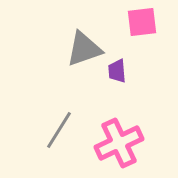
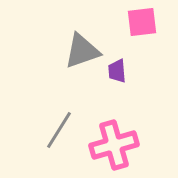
gray triangle: moved 2 px left, 2 px down
pink cross: moved 5 px left, 2 px down; rotated 9 degrees clockwise
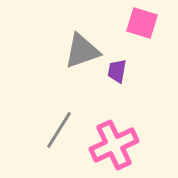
pink square: moved 1 px down; rotated 24 degrees clockwise
purple trapezoid: rotated 15 degrees clockwise
pink cross: rotated 9 degrees counterclockwise
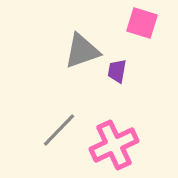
gray line: rotated 12 degrees clockwise
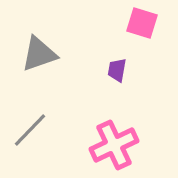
gray triangle: moved 43 px left, 3 px down
purple trapezoid: moved 1 px up
gray line: moved 29 px left
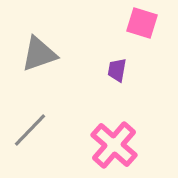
pink cross: rotated 24 degrees counterclockwise
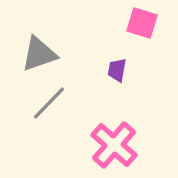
gray line: moved 19 px right, 27 px up
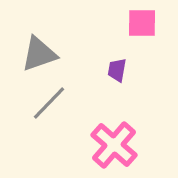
pink square: rotated 16 degrees counterclockwise
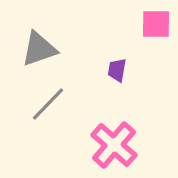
pink square: moved 14 px right, 1 px down
gray triangle: moved 5 px up
gray line: moved 1 px left, 1 px down
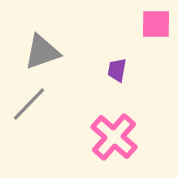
gray triangle: moved 3 px right, 3 px down
gray line: moved 19 px left
pink cross: moved 8 px up
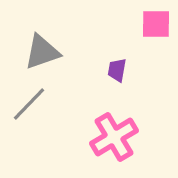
pink cross: rotated 18 degrees clockwise
